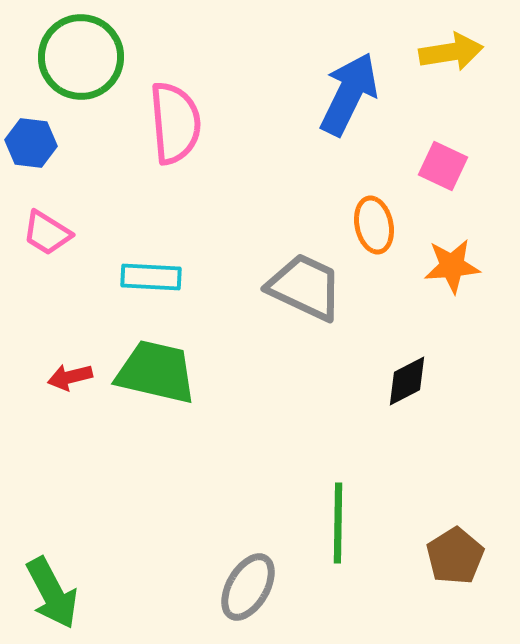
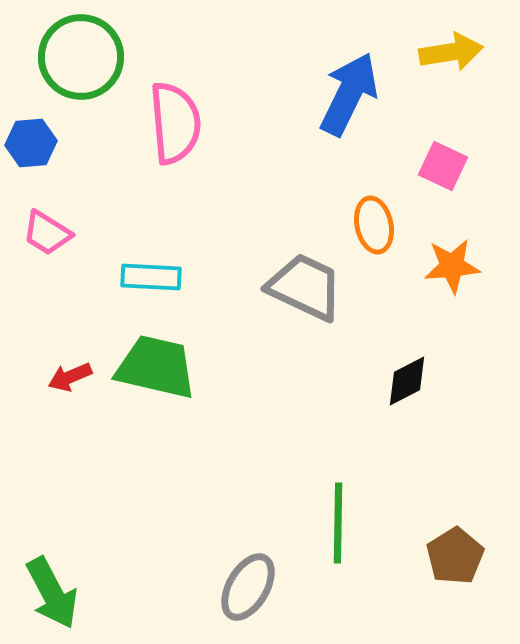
blue hexagon: rotated 12 degrees counterclockwise
green trapezoid: moved 5 px up
red arrow: rotated 9 degrees counterclockwise
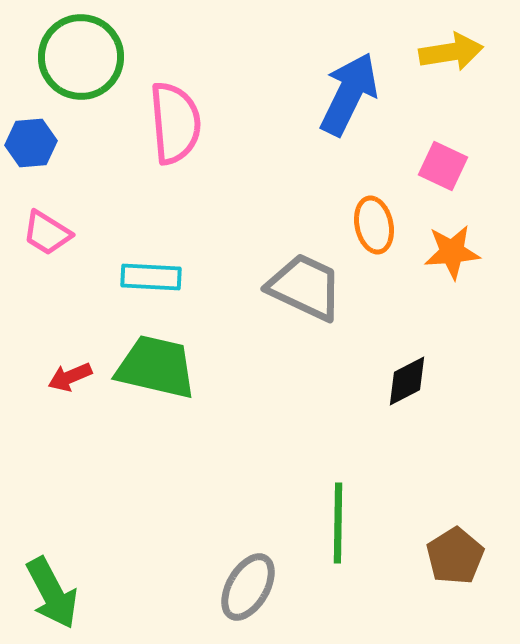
orange star: moved 14 px up
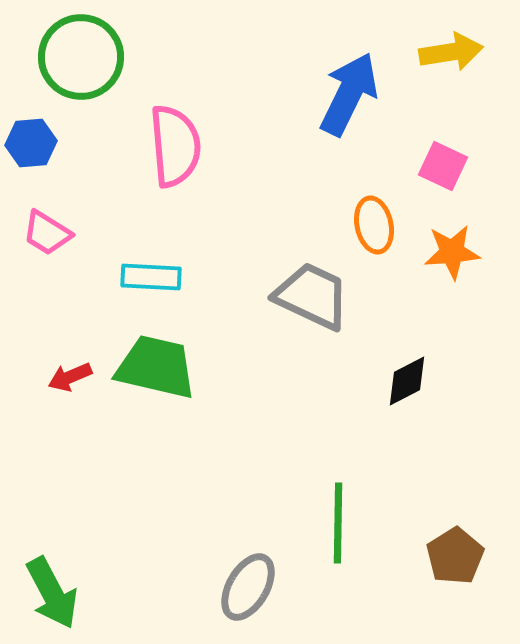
pink semicircle: moved 23 px down
gray trapezoid: moved 7 px right, 9 px down
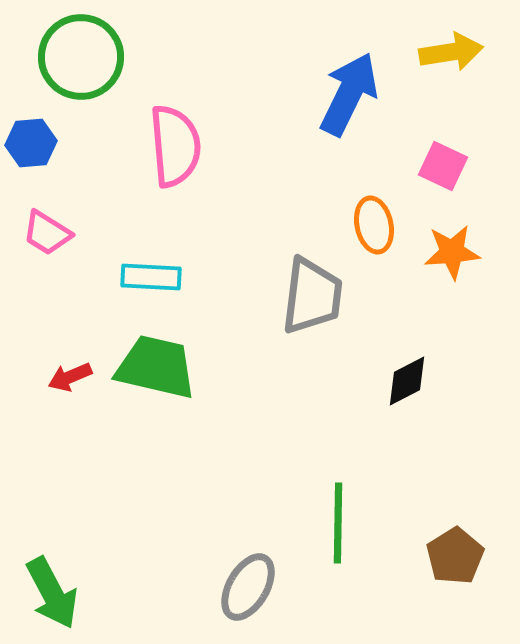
gray trapezoid: rotated 72 degrees clockwise
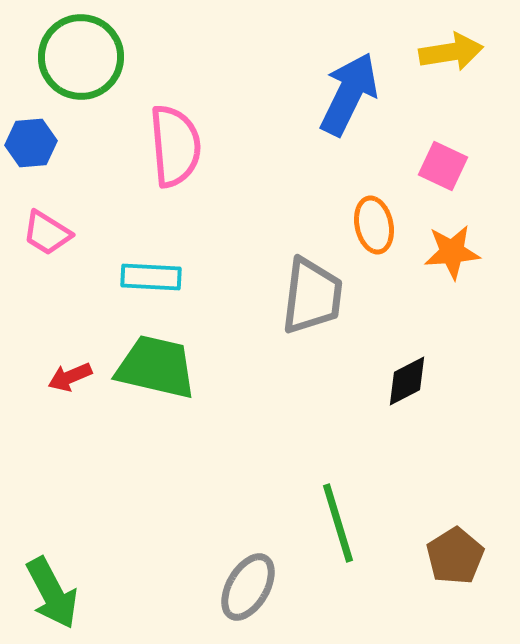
green line: rotated 18 degrees counterclockwise
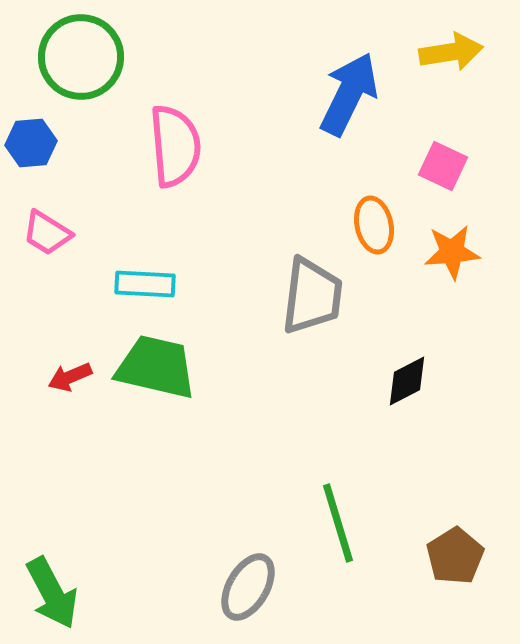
cyan rectangle: moved 6 px left, 7 px down
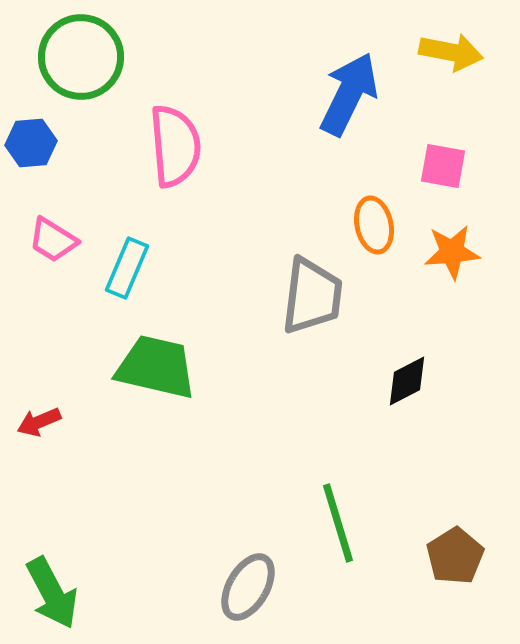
yellow arrow: rotated 20 degrees clockwise
pink square: rotated 15 degrees counterclockwise
pink trapezoid: moved 6 px right, 7 px down
cyan rectangle: moved 18 px left, 16 px up; rotated 70 degrees counterclockwise
red arrow: moved 31 px left, 45 px down
